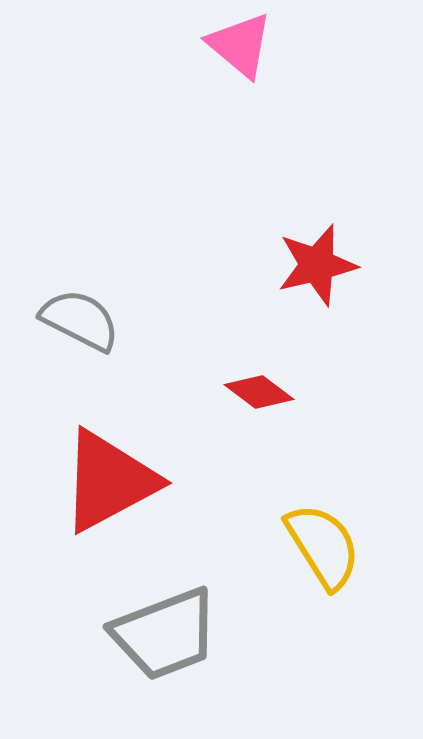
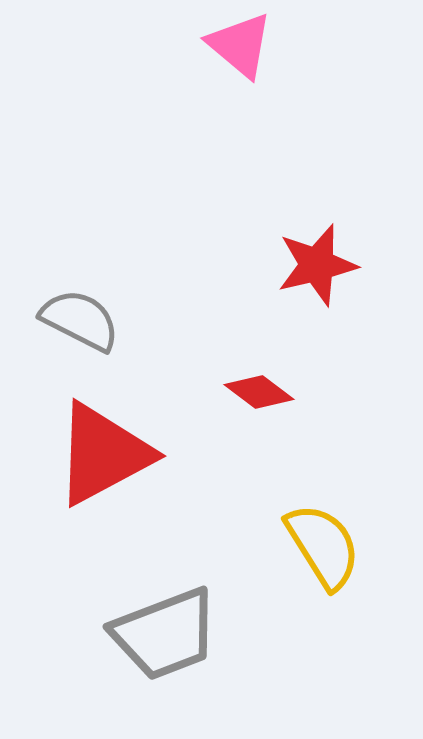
red triangle: moved 6 px left, 27 px up
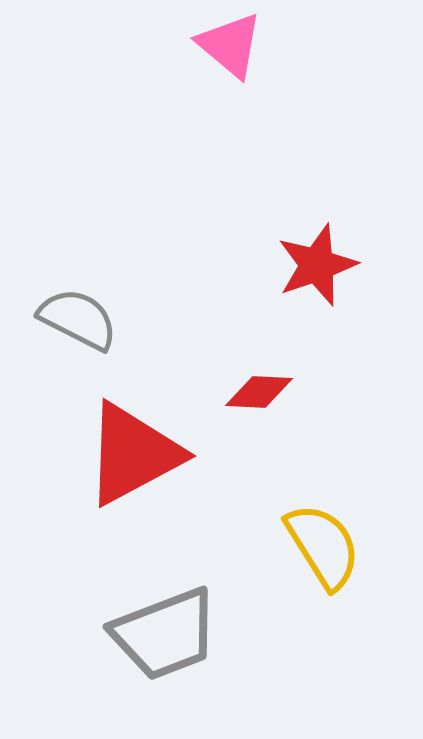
pink triangle: moved 10 px left
red star: rotated 6 degrees counterclockwise
gray semicircle: moved 2 px left, 1 px up
red diamond: rotated 34 degrees counterclockwise
red triangle: moved 30 px right
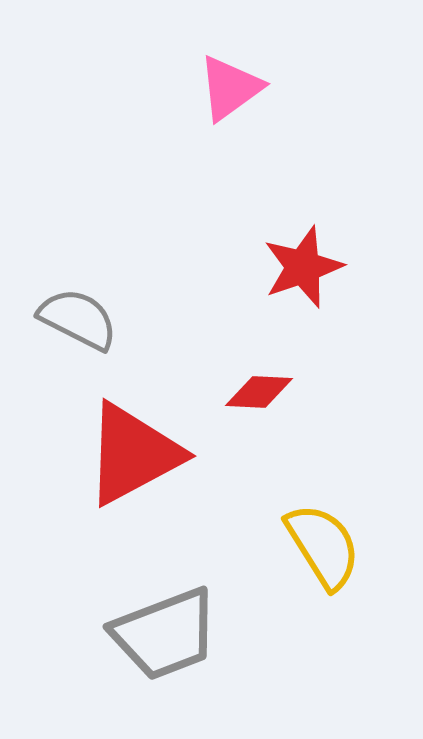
pink triangle: moved 43 px down; rotated 44 degrees clockwise
red star: moved 14 px left, 2 px down
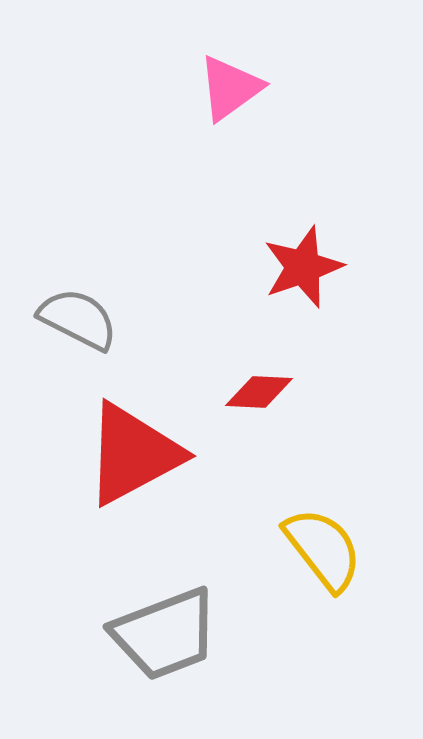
yellow semicircle: moved 3 px down; rotated 6 degrees counterclockwise
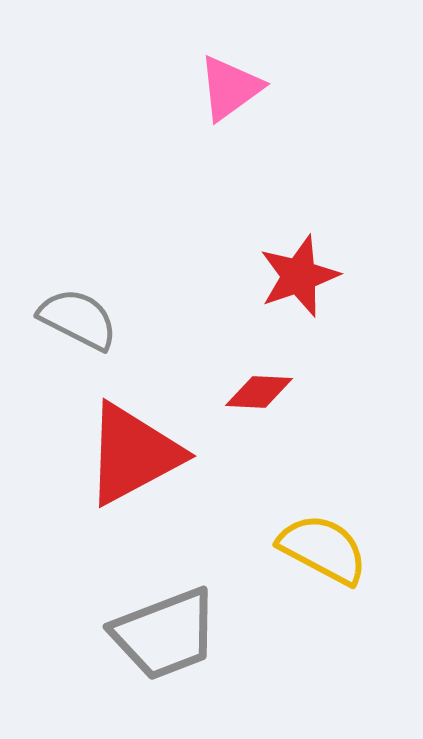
red star: moved 4 px left, 9 px down
yellow semicircle: rotated 24 degrees counterclockwise
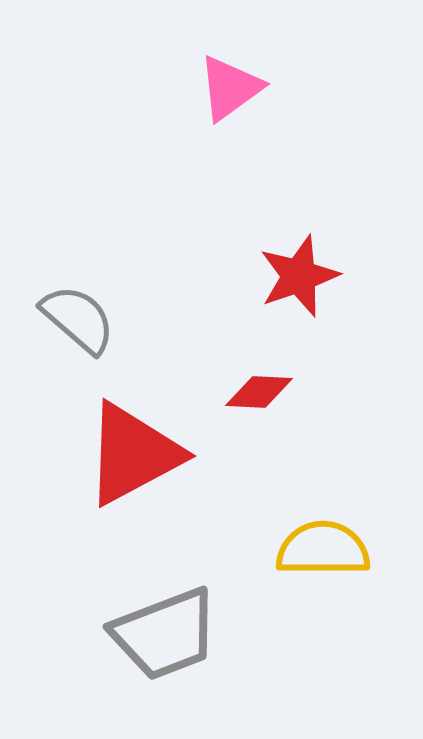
gray semicircle: rotated 14 degrees clockwise
yellow semicircle: rotated 28 degrees counterclockwise
